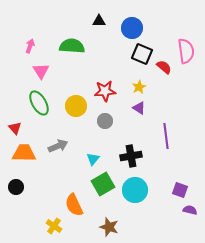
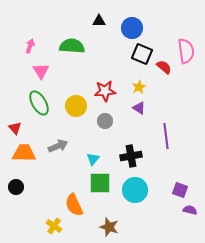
green square: moved 3 px left, 1 px up; rotated 30 degrees clockwise
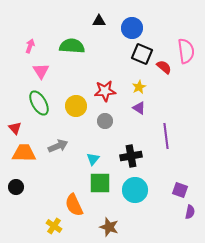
purple semicircle: moved 2 px down; rotated 88 degrees clockwise
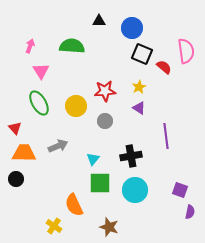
black circle: moved 8 px up
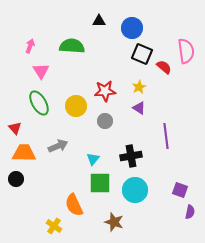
brown star: moved 5 px right, 5 px up
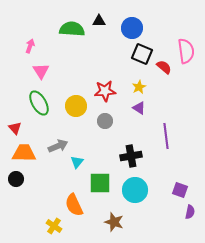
green semicircle: moved 17 px up
cyan triangle: moved 16 px left, 3 px down
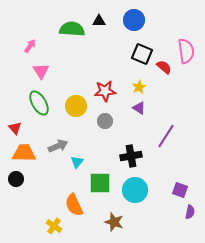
blue circle: moved 2 px right, 8 px up
pink arrow: rotated 16 degrees clockwise
purple line: rotated 40 degrees clockwise
